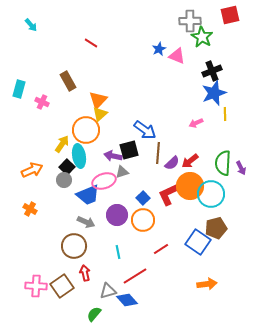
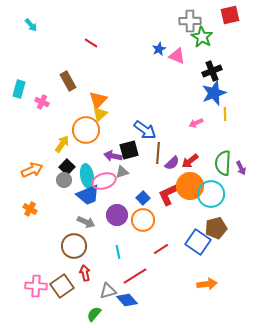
cyan ellipse at (79, 156): moved 8 px right, 20 px down
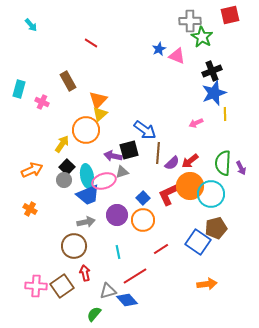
gray arrow at (86, 222): rotated 36 degrees counterclockwise
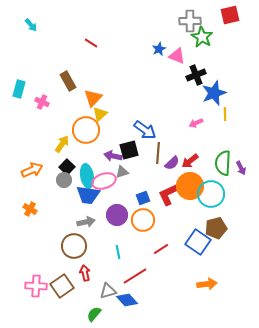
black cross at (212, 71): moved 16 px left, 4 px down
orange triangle at (98, 100): moved 5 px left, 2 px up
blue trapezoid at (88, 195): rotated 30 degrees clockwise
blue square at (143, 198): rotated 24 degrees clockwise
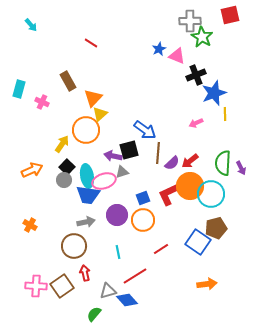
orange cross at (30, 209): moved 16 px down
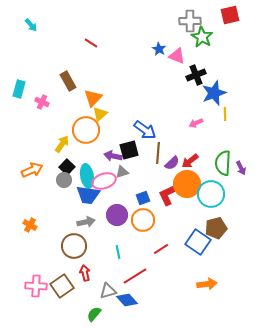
blue star at (159, 49): rotated 16 degrees counterclockwise
orange circle at (190, 186): moved 3 px left, 2 px up
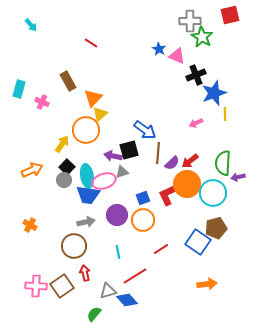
purple arrow at (241, 168): moved 3 px left, 9 px down; rotated 104 degrees clockwise
cyan circle at (211, 194): moved 2 px right, 1 px up
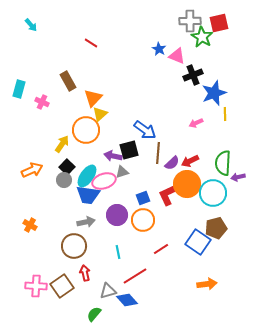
red square at (230, 15): moved 11 px left, 8 px down
black cross at (196, 75): moved 3 px left
red arrow at (190, 161): rotated 12 degrees clockwise
cyan ellipse at (87, 176): rotated 45 degrees clockwise
